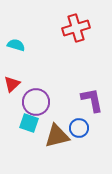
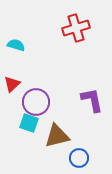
blue circle: moved 30 px down
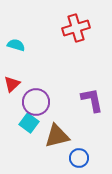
cyan square: rotated 18 degrees clockwise
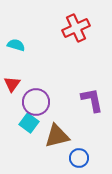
red cross: rotated 8 degrees counterclockwise
red triangle: rotated 12 degrees counterclockwise
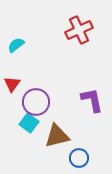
red cross: moved 3 px right, 2 px down
cyan semicircle: rotated 54 degrees counterclockwise
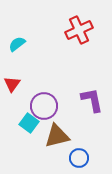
cyan semicircle: moved 1 px right, 1 px up
purple circle: moved 8 px right, 4 px down
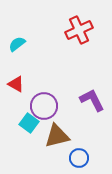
red triangle: moved 4 px right; rotated 36 degrees counterclockwise
purple L-shape: rotated 16 degrees counterclockwise
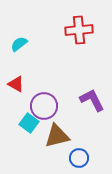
red cross: rotated 20 degrees clockwise
cyan semicircle: moved 2 px right
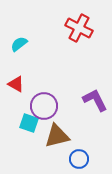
red cross: moved 2 px up; rotated 32 degrees clockwise
purple L-shape: moved 3 px right
cyan square: rotated 18 degrees counterclockwise
blue circle: moved 1 px down
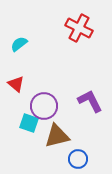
red triangle: rotated 12 degrees clockwise
purple L-shape: moved 5 px left, 1 px down
blue circle: moved 1 px left
